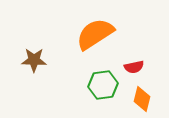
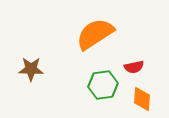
brown star: moved 3 px left, 9 px down
orange diamond: rotated 10 degrees counterclockwise
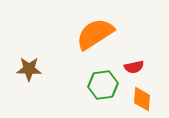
brown star: moved 2 px left
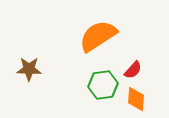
orange semicircle: moved 3 px right, 2 px down
red semicircle: moved 1 px left, 3 px down; rotated 36 degrees counterclockwise
orange diamond: moved 6 px left
